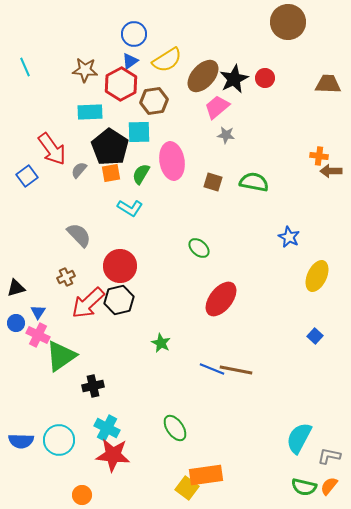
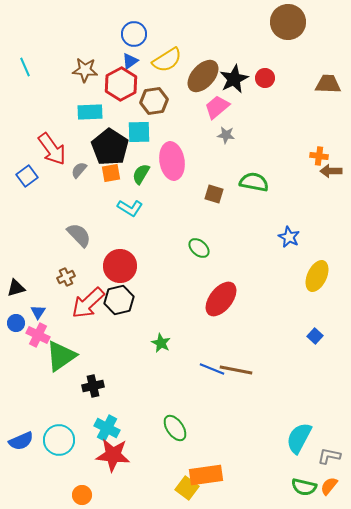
brown square at (213, 182): moved 1 px right, 12 px down
blue semicircle at (21, 441): rotated 25 degrees counterclockwise
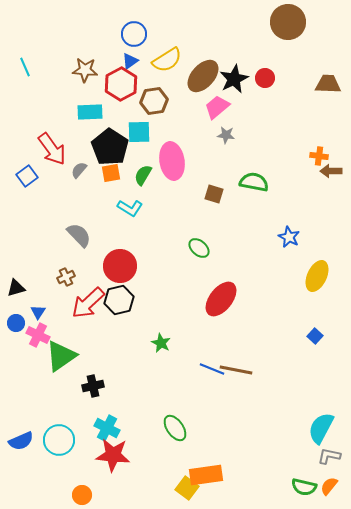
green semicircle at (141, 174): moved 2 px right, 1 px down
cyan semicircle at (299, 438): moved 22 px right, 10 px up
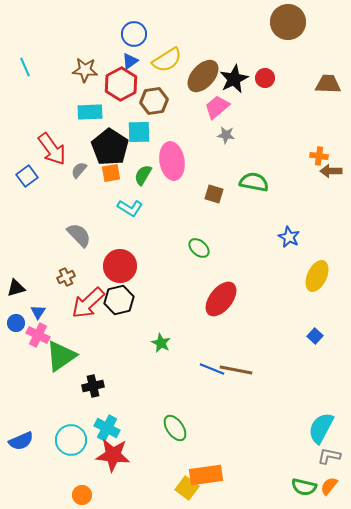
cyan circle at (59, 440): moved 12 px right
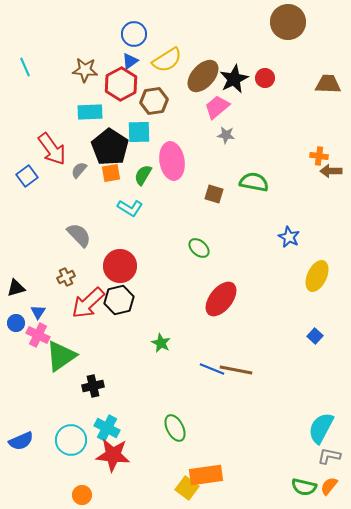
green ellipse at (175, 428): rotated 8 degrees clockwise
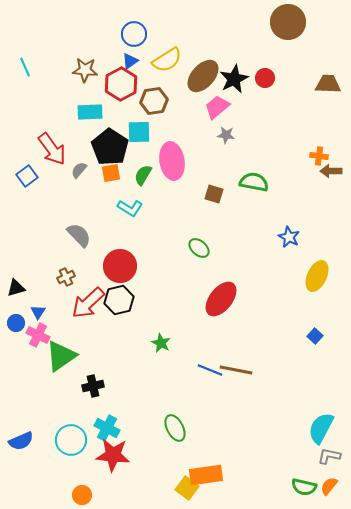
blue line at (212, 369): moved 2 px left, 1 px down
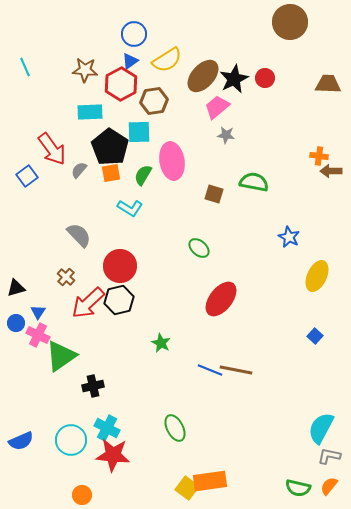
brown circle at (288, 22): moved 2 px right
brown cross at (66, 277): rotated 24 degrees counterclockwise
orange rectangle at (206, 475): moved 4 px right, 6 px down
green semicircle at (304, 487): moved 6 px left, 1 px down
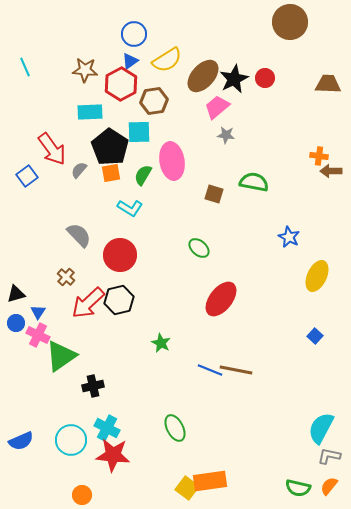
red circle at (120, 266): moved 11 px up
black triangle at (16, 288): moved 6 px down
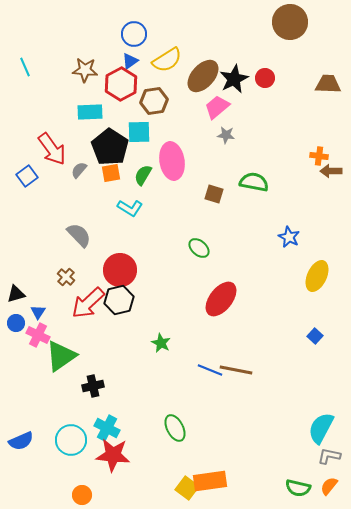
red circle at (120, 255): moved 15 px down
